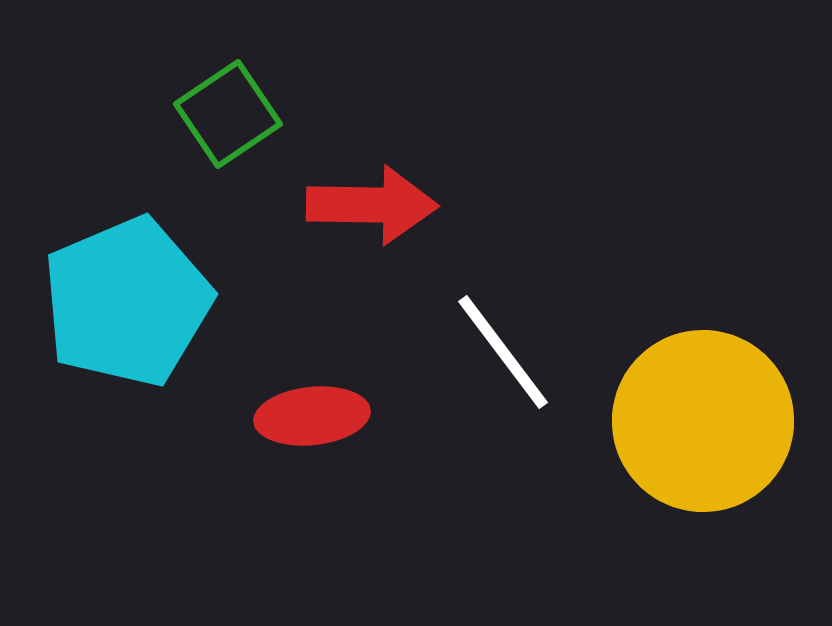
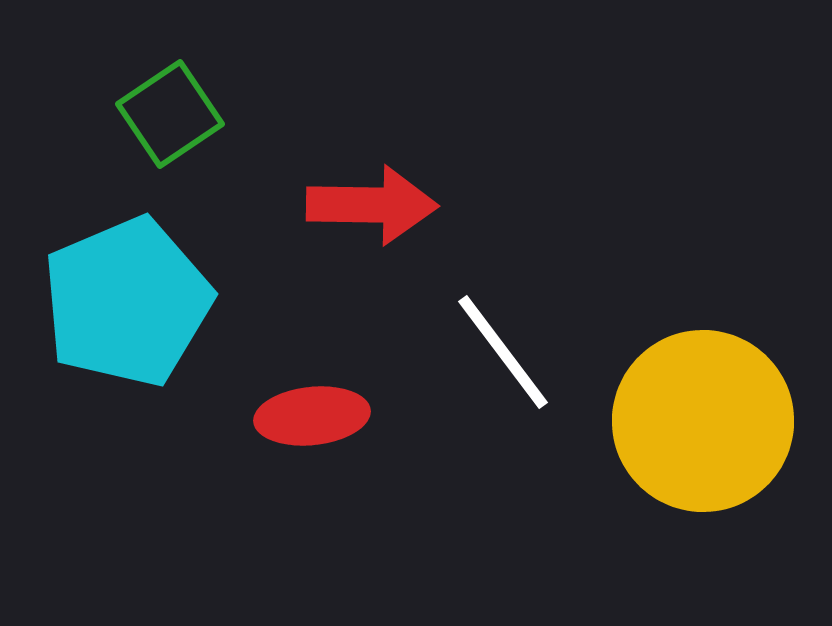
green square: moved 58 px left
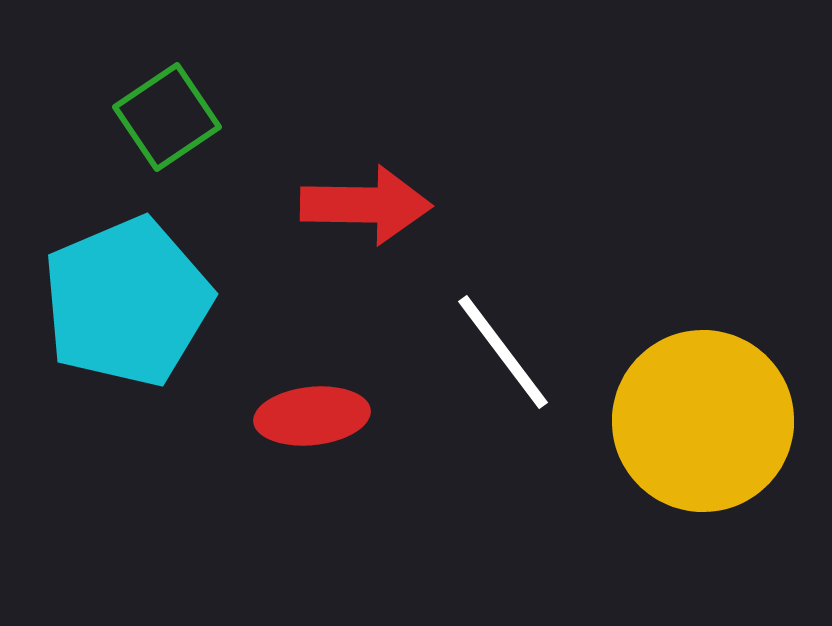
green square: moved 3 px left, 3 px down
red arrow: moved 6 px left
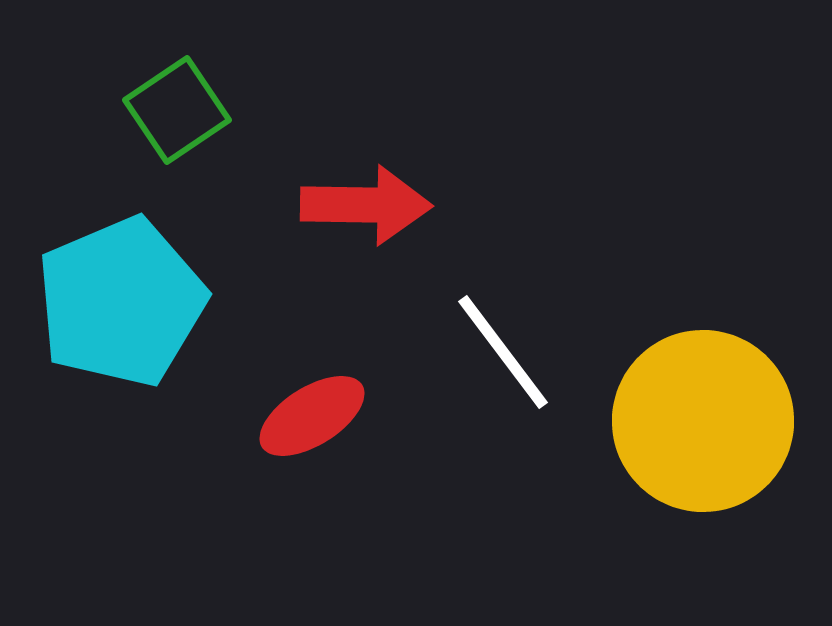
green square: moved 10 px right, 7 px up
cyan pentagon: moved 6 px left
red ellipse: rotated 26 degrees counterclockwise
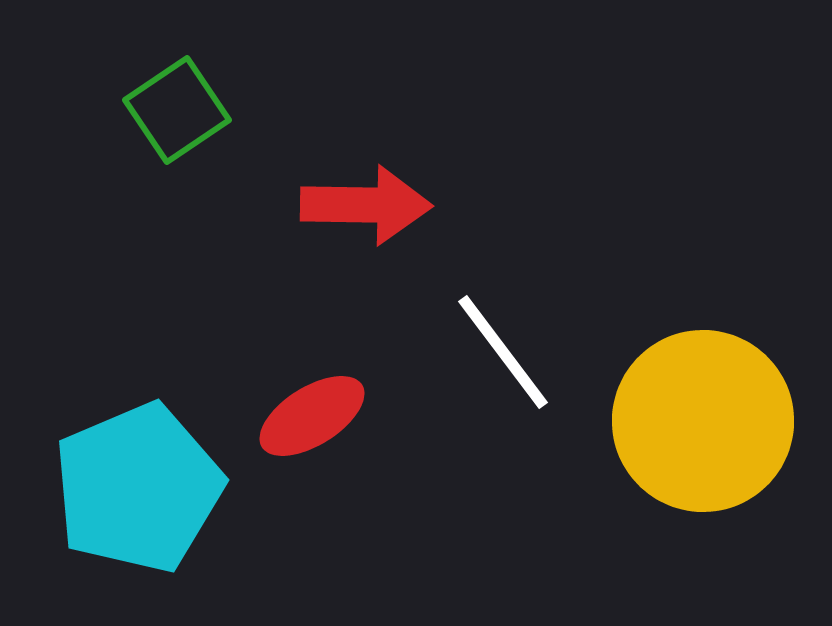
cyan pentagon: moved 17 px right, 186 px down
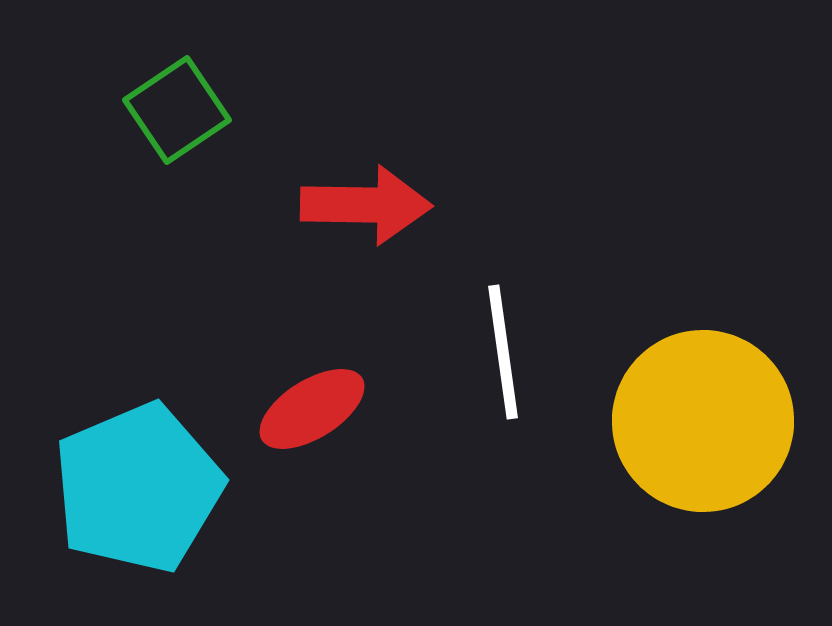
white line: rotated 29 degrees clockwise
red ellipse: moved 7 px up
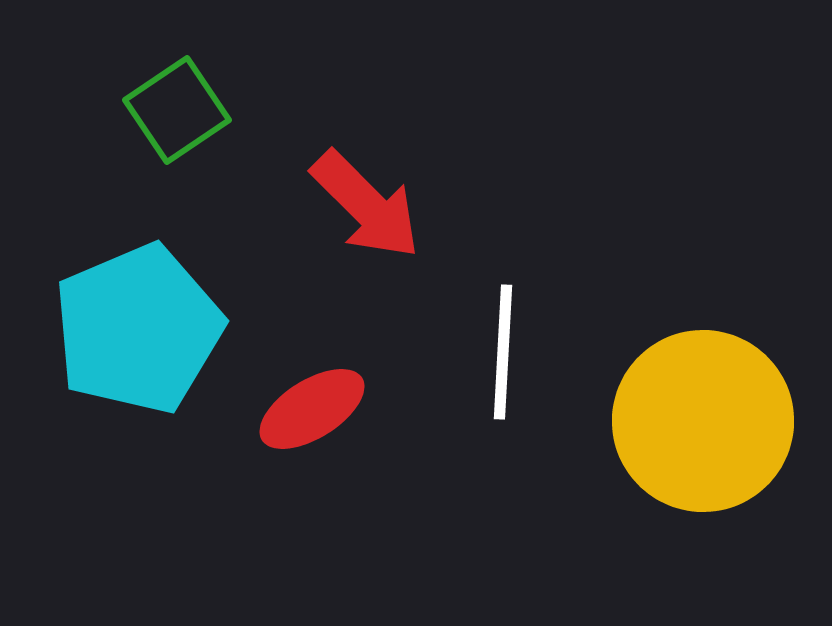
red arrow: rotated 44 degrees clockwise
white line: rotated 11 degrees clockwise
cyan pentagon: moved 159 px up
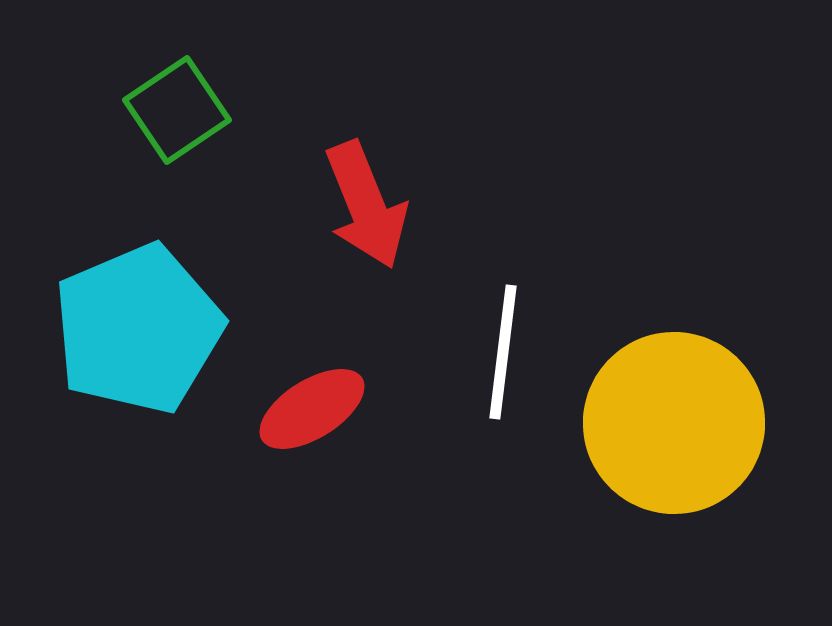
red arrow: rotated 23 degrees clockwise
white line: rotated 4 degrees clockwise
yellow circle: moved 29 px left, 2 px down
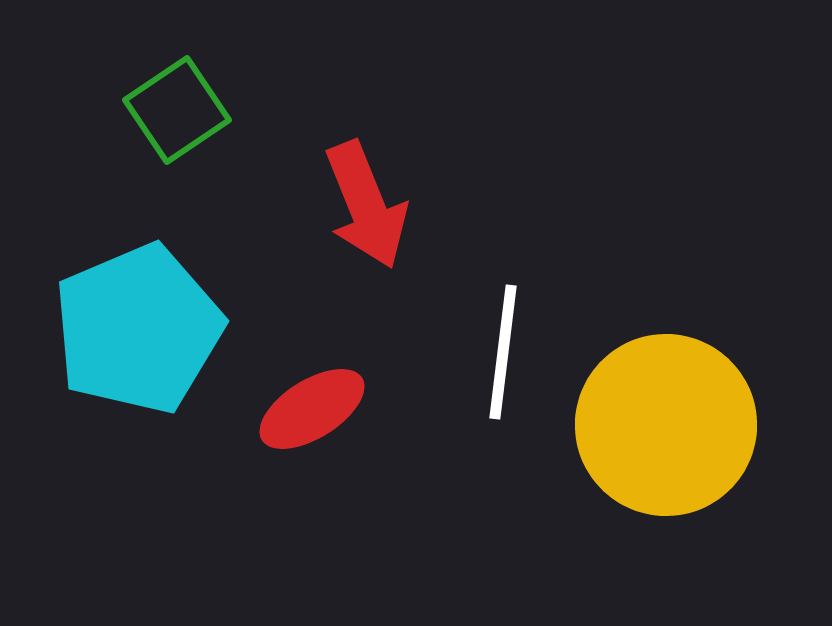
yellow circle: moved 8 px left, 2 px down
